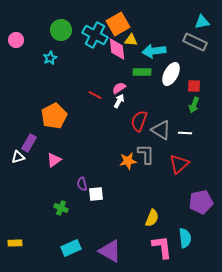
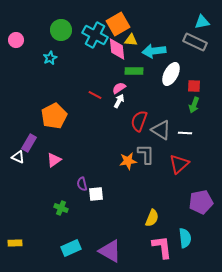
green rectangle: moved 8 px left, 1 px up
white triangle: rotated 40 degrees clockwise
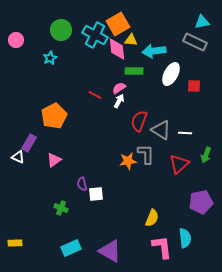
green arrow: moved 12 px right, 50 px down
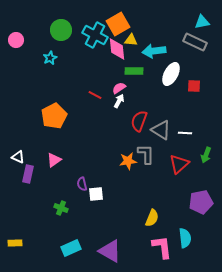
purple rectangle: moved 1 px left, 31 px down; rotated 18 degrees counterclockwise
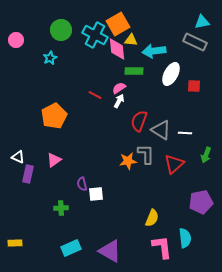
red triangle: moved 5 px left
green cross: rotated 24 degrees counterclockwise
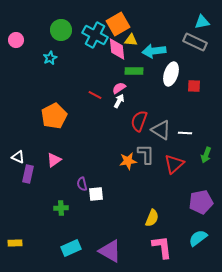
white ellipse: rotated 10 degrees counterclockwise
cyan semicircle: moved 13 px right; rotated 120 degrees counterclockwise
